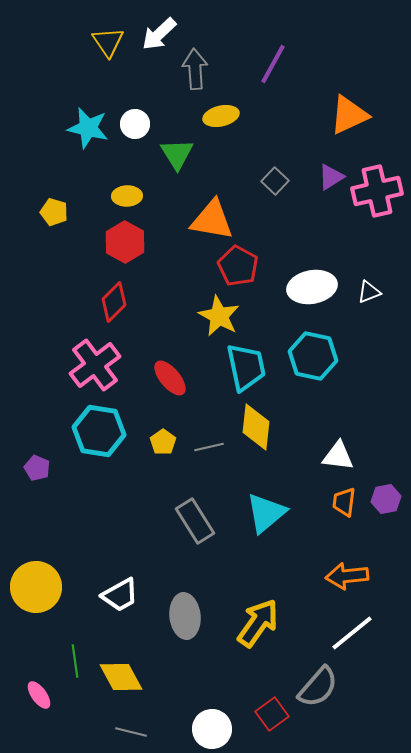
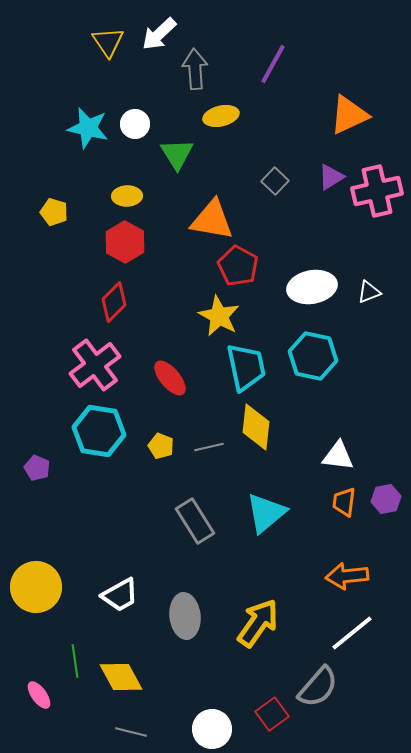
yellow pentagon at (163, 442): moved 2 px left, 4 px down; rotated 15 degrees counterclockwise
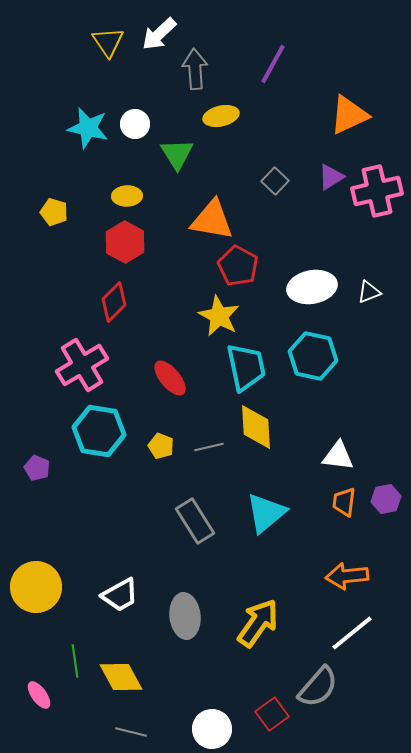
pink cross at (95, 365): moved 13 px left; rotated 6 degrees clockwise
yellow diamond at (256, 427): rotated 9 degrees counterclockwise
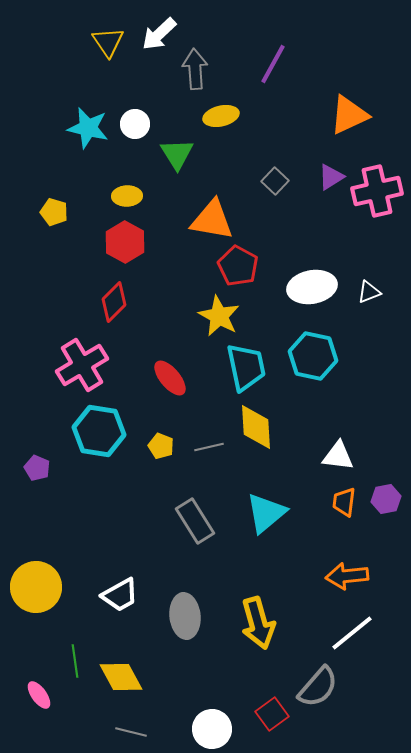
yellow arrow at (258, 623): rotated 129 degrees clockwise
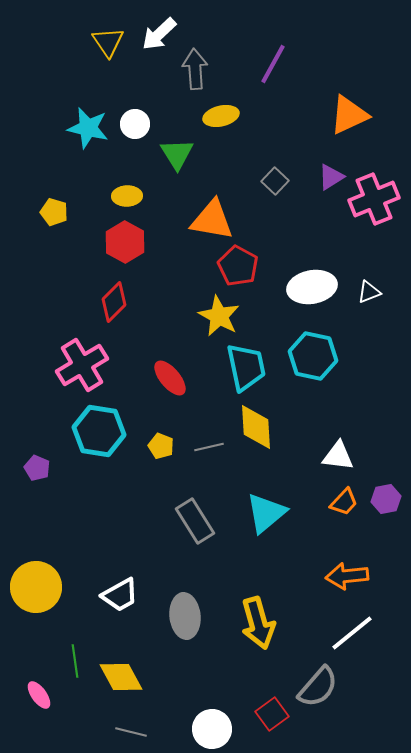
pink cross at (377, 191): moved 3 px left, 8 px down; rotated 9 degrees counterclockwise
orange trapezoid at (344, 502): rotated 144 degrees counterclockwise
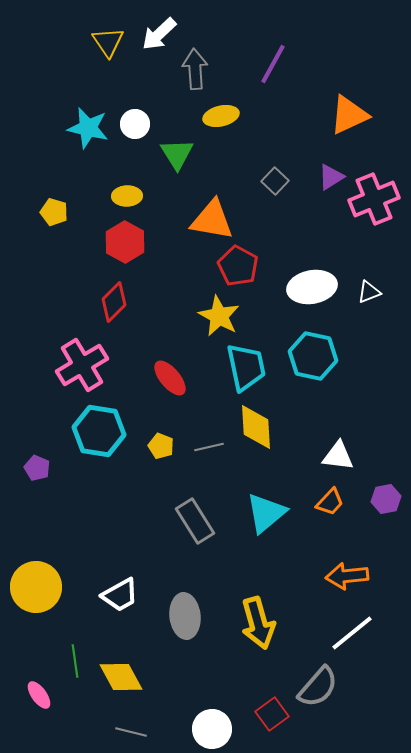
orange trapezoid at (344, 502): moved 14 px left
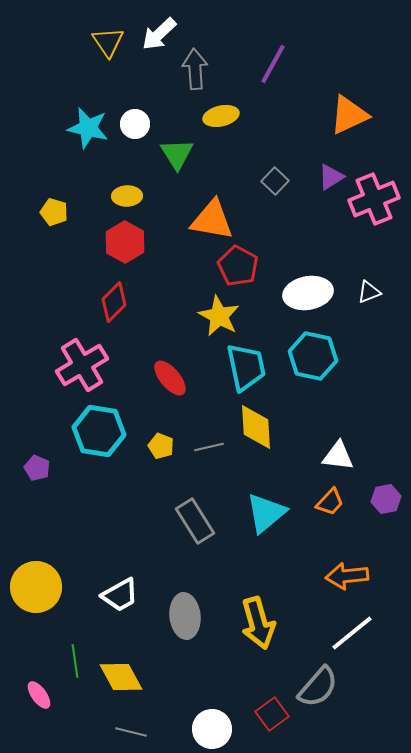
white ellipse at (312, 287): moved 4 px left, 6 px down
